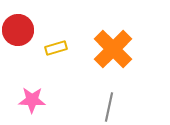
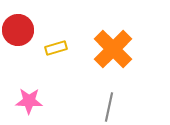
pink star: moved 3 px left, 1 px down
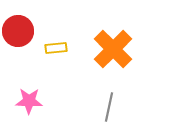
red circle: moved 1 px down
yellow rectangle: rotated 10 degrees clockwise
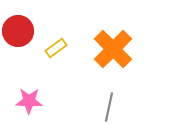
yellow rectangle: rotated 30 degrees counterclockwise
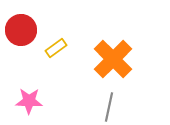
red circle: moved 3 px right, 1 px up
orange cross: moved 10 px down
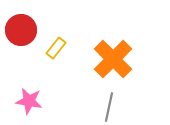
yellow rectangle: rotated 15 degrees counterclockwise
pink star: rotated 8 degrees clockwise
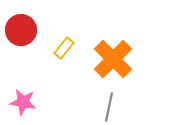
yellow rectangle: moved 8 px right
pink star: moved 6 px left, 1 px down
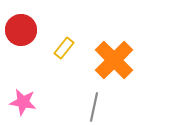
orange cross: moved 1 px right, 1 px down
gray line: moved 15 px left
